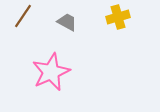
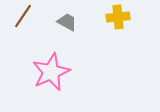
yellow cross: rotated 10 degrees clockwise
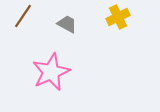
yellow cross: rotated 20 degrees counterclockwise
gray trapezoid: moved 2 px down
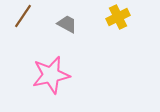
pink star: moved 3 px down; rotated 12 degrees clockwise
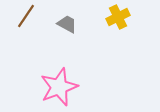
brown line: moved 3 px right
pink star: moved 8 px right, 12 px down; rotated 9 degrees counterclockwise
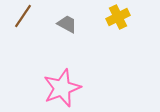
brown line: moved 3 px left
pink star: moved 3 px right, 1 px down
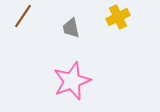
gray trapezoid: moved 4 px right, 4 px down; rotated 130 degrees counterclockwise
pink star: moved 10 px right, 7 px up
